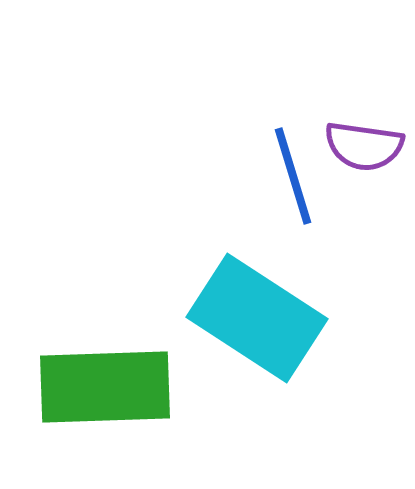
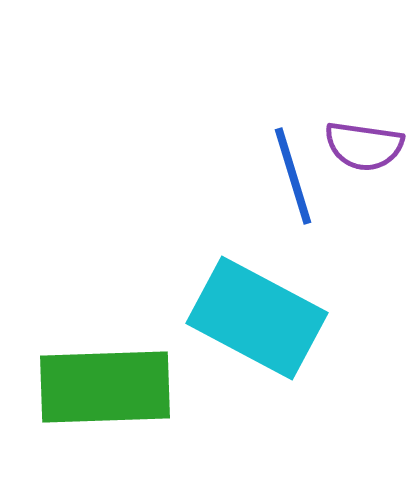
cyan rectangle: rotated 5 degrees counterclockwise
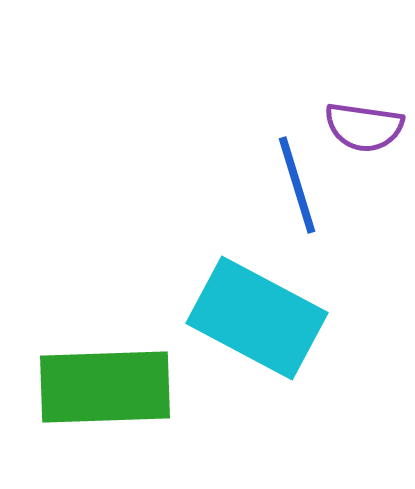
purple semicircle: moved 19 px up
blue line: moved 4 px right, 9 px down
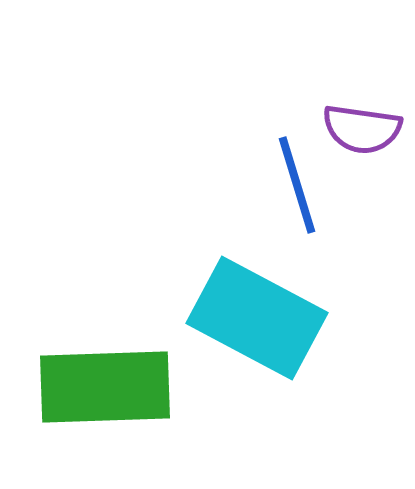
purple semicircle: moved 2 px left, 2 px down
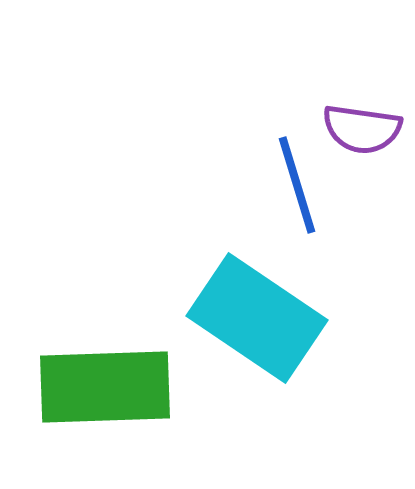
cyan rectangle: rotated 6 degrees clockwise
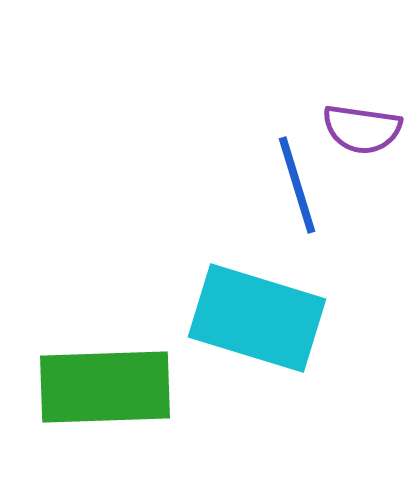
cyan rectangle: rotated 17 degrees counterclockwise
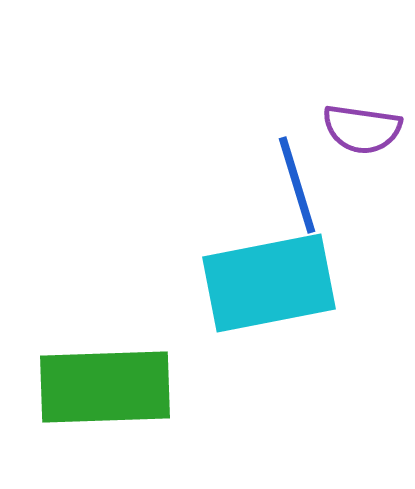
cyan rectangle: moved 12 px right, 35 px up; rotated 28 degrees counterclockwise
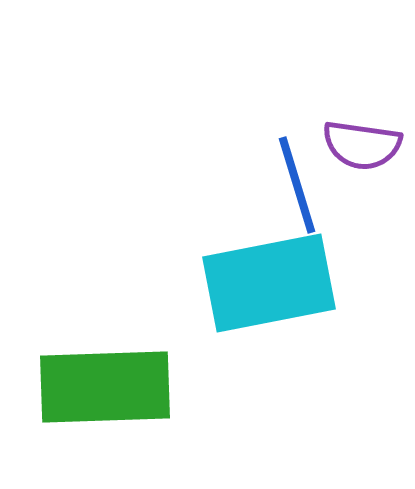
purple semicircle: moved 16 px down
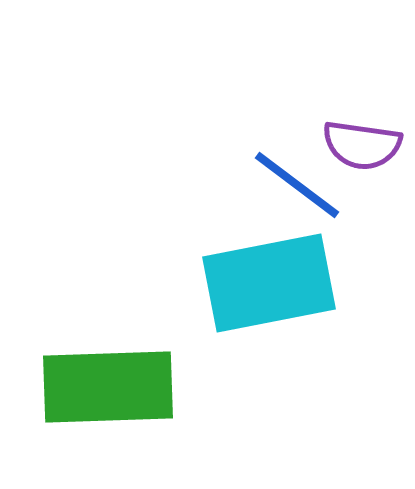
blue line: rotated 36 degrees counterclockwise
green rectangle: moved 3 px right
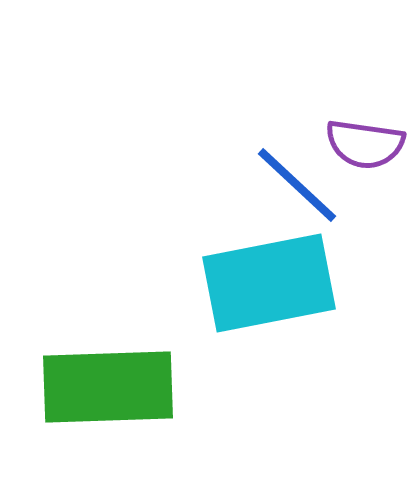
purple semicircle: moved 3 px right, 1 px up
blue line: rotated 6 degrees clockwise
